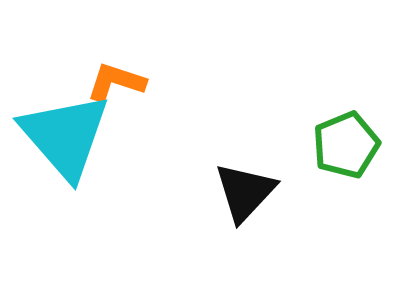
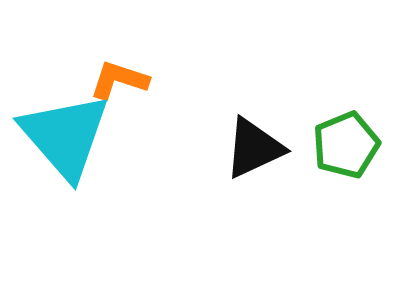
orange L-shape: moved 3 px right, 2 px up
black triangle: moved 9 px right, 44 px up; rotated 22 degrees clockwise
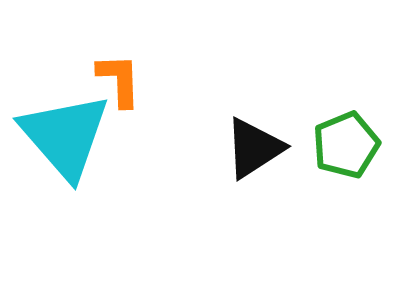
orange L-shape: rotated 70 degrees clockwise
black triangle: rotated 8 degrees counterclockwise
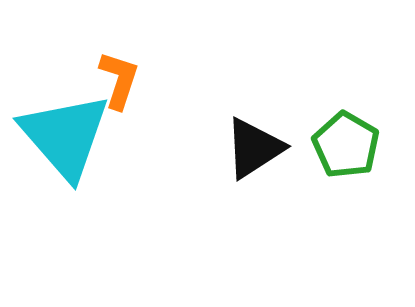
orange L-shape: rotated 20 degrees clockwise
green pentagon: rotated 20 degrees counterclockwise
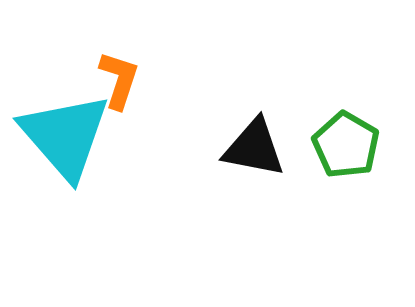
black triangle: rotated 44 degrees clockwise
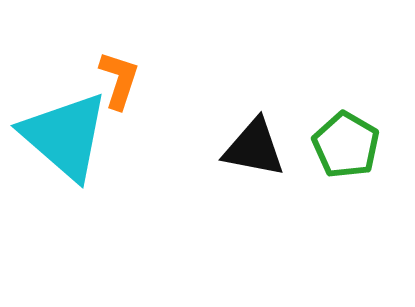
cyan triangle: rotated 8 degrees counterclockwise
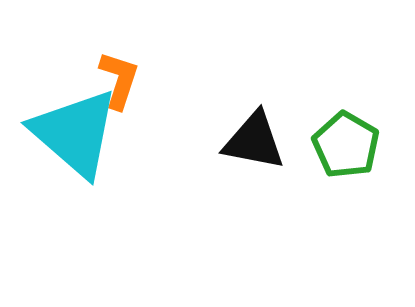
cyan triangle: moved 10 px right, 3 px up
black triangle: moved 7 px up
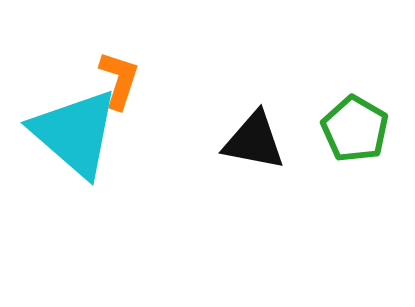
green pentagon: moved 9 px right, 16 px up
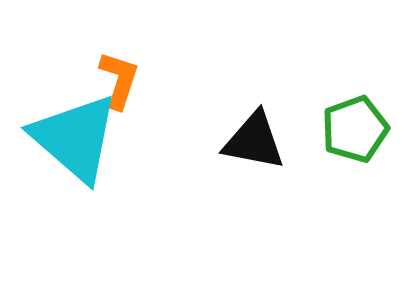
green pentagon: rotated 22 degrees clockwise
cyan triangle: moved 5 px down
